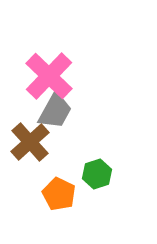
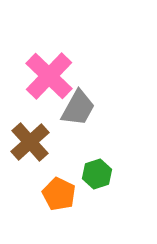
gray trapezoid: moved 23 px right, 3 px up
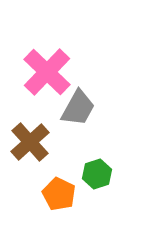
pink cross: moved 2 px left, 4 px up
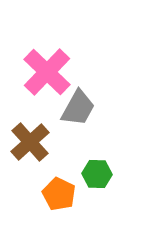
green hexagon: rotated 20 degrees clockwise
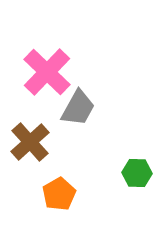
green hexagon: moved 40 px right, 1 px up
orange pentagon: rotated 16 degrees clockwise
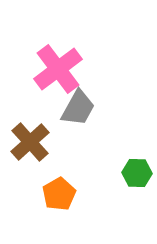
pink cross: moved 11 px right, 3 px up; rotated 9 degrees clockwise
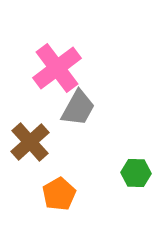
pink cross: moved 1 px left, 1 px up
green hexagon: moved 1 px left
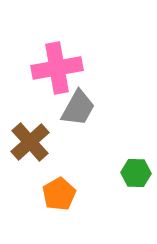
pink cross: rotated 27 degrees clockwise
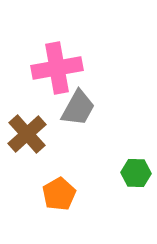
brown cross: moved 3 px left, 8 px up
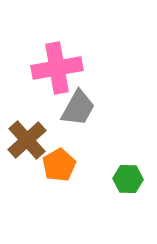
brown cross: moved 6 px down
green hexagon: moved 8 px left, 6 px down
orange pentagon: moved 29 px up
